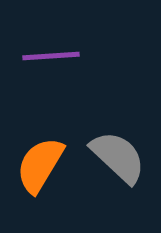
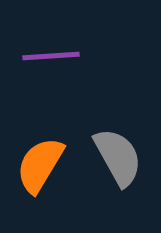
gray semicircle: rotated 18 degrees clockwise
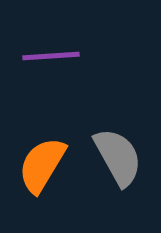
orange semicircle: moved 2 px right
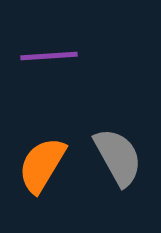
purple line: moved 2 px left
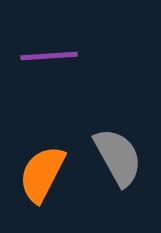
orange semicircle: moved 9 px down; rotated 4 degrees counterclockwise
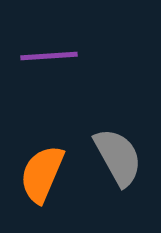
orange semicircle: rotated 4 degrees counterclockwise
